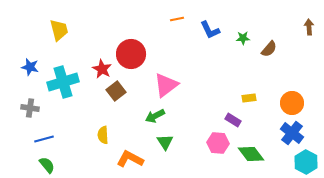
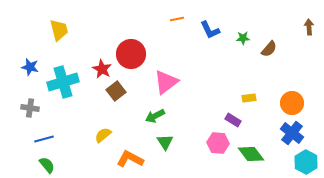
pink triangle: moved 3 px up
yellow semicircle: rotated 54 degrees clockwise
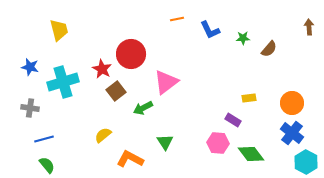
green arrow: moved 12 px left, 8 px up
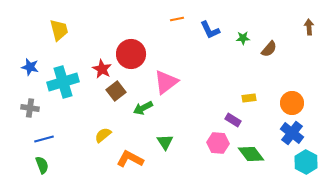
green semicircle: moved 5 px left; rotated 18 degrees clockwise
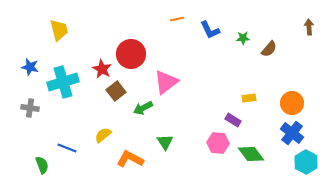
blue line: moved 23 px right, 9 px down; rotated 36 degrees clockwise
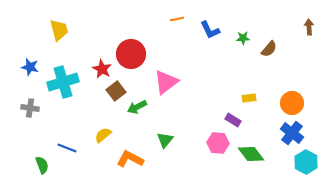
green arrow: moved 6 px left, 1 px up
green triangle: moved 2 px up; rotated 12 degrees clockwise
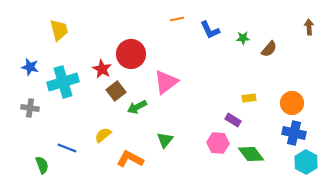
blue cross: moved 2 px right; rotated 25 degrees counterclockwise
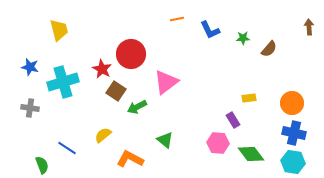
brown square: rotated 18 degrees counterclockwise
purple rectangle: rotated 28 degrees clockwise
green triangle: rotated 30 degrees counterclockwise
blue line: rotated 12 degrees clockwise
cyan hexagon: moved 13 px left; rotated 20 degrees counterclockwise
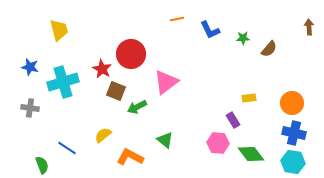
brown square: rotated 12 degrees counterclockwise
orange L-shape: moved 2 px up
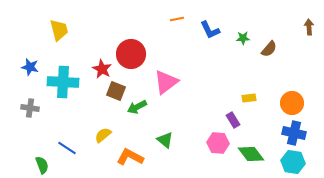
cyan cross: rotated 20 degrees clockwise
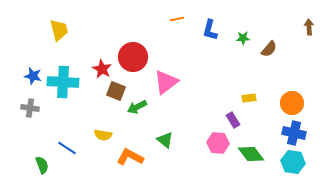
blue L-shape: rotated 40 degrees clockwise
red circle: moved 2 px right, 3 px down
blue star: moved 3 px right, 9 px down
yellow semicircle: rotated 132 degrees counterclockwise
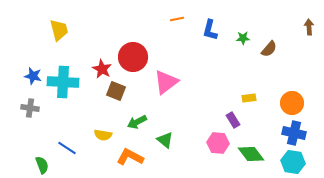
green arrow: moved 15 px down
